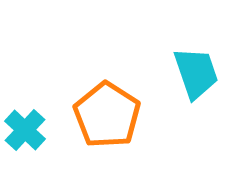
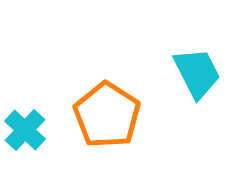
cyan trapezoid: moved 1 px right; rotated 8 degrees counterclockwise
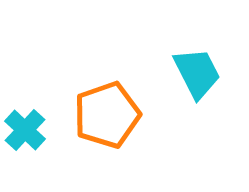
orange pentagon: rotated 20 degrees clockwise
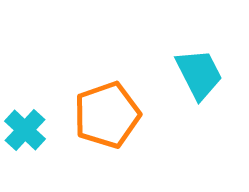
cyan trapezoid: moved 2 px right, 1 px down
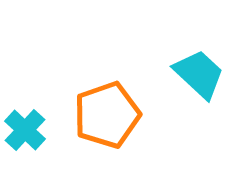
cyan trapezoid: rotated 20 degrees counterclockwise
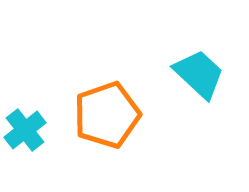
cyan cross: rotated 9 degrees clockwise
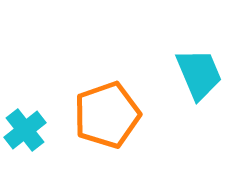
cyan trapezoid: rotated 24 degrees clockwise
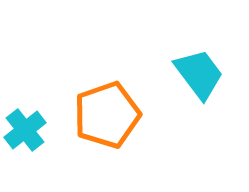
cyan trapezoid: rotated 14 degrees counterclockwise
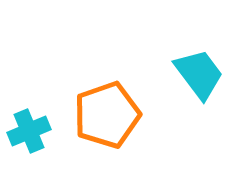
cyan cross: moved 4 px right, 1 px down; rotated 15 degrees clockwise
